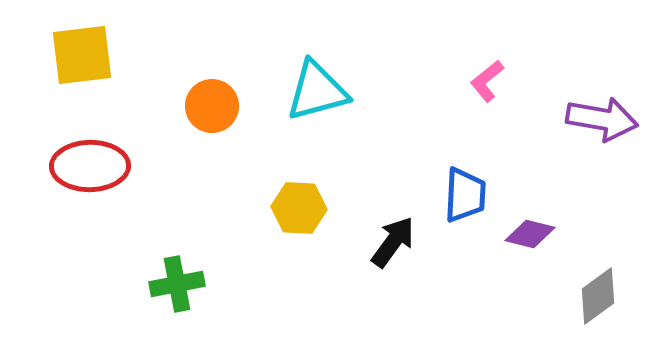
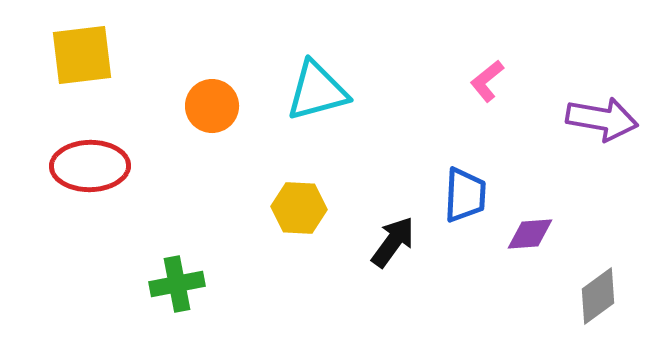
purple diamond: rotated 18 degrees counterclockwise
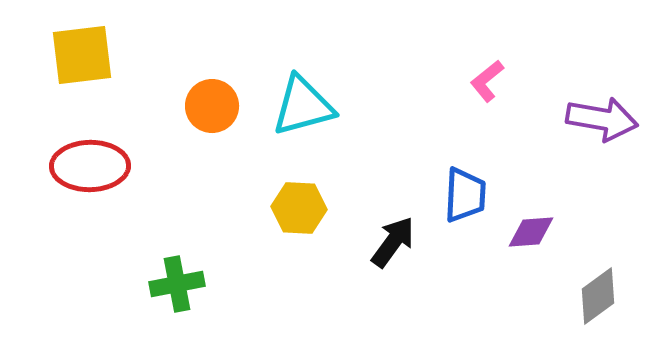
cyan triangle: moved 14 px left, 15 px down
purple diamond: moved 1 px right, 2 px up
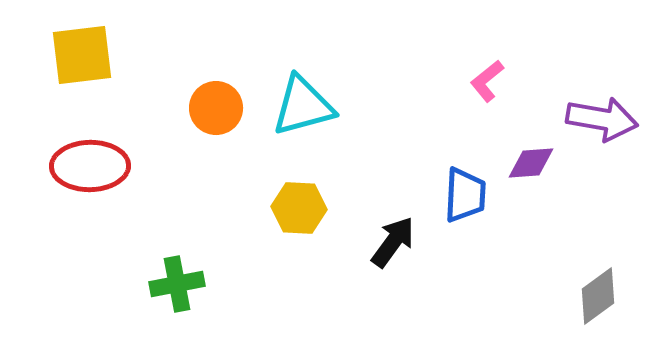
orange circle: moved 4 px right, 2 px down
purple diamond: moved 69 px up
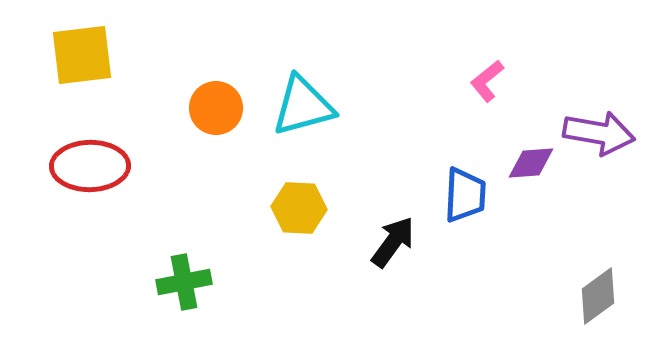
purple arrow: moved 3 px left, 14 px down
green cross: moved 7 px right, 2 px up
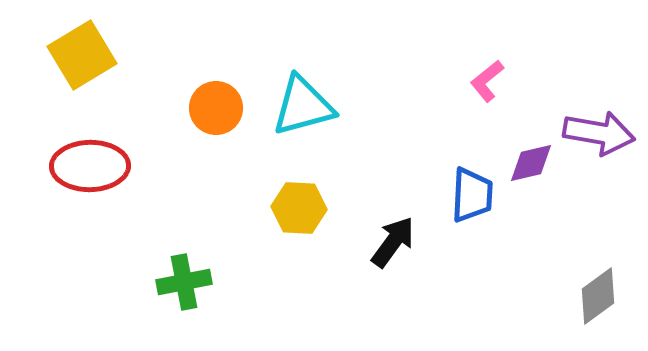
yellow square: rotated 24 degrees counterclockwise
purple diamond: rotated 9 degrees counterclockwise
blue trapezoid: moved 7 px right
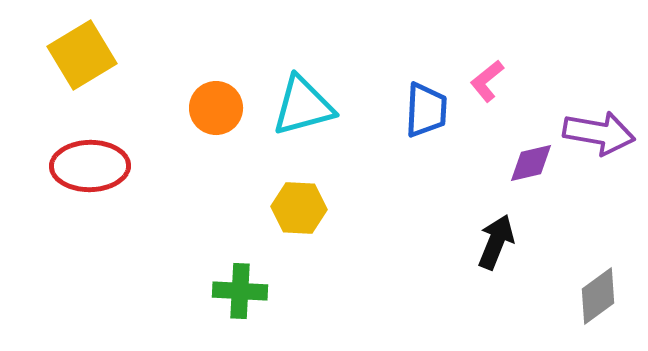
blue trapezoid: moved 46 px left, 85 px up
black arrow: moved 103 px right; rotated 14 degrees counterclockwise
green cross: moved 56 px right, 9 px down; rotated 14 degrees clockwise
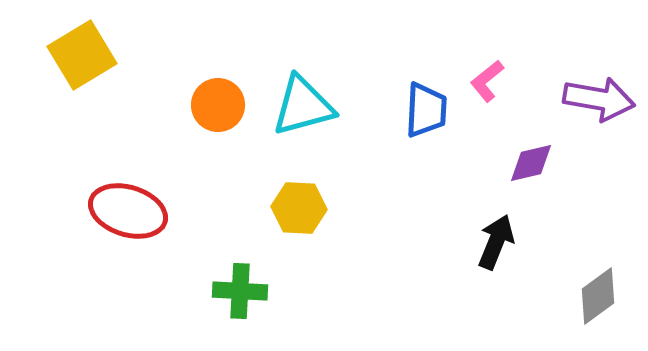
orange circle: moved 2 px right, 3 px up
purple arrow: moved 34 px up
red ellipse: moved 38 px right, 45 px down; rotated 18 degrees clockwise
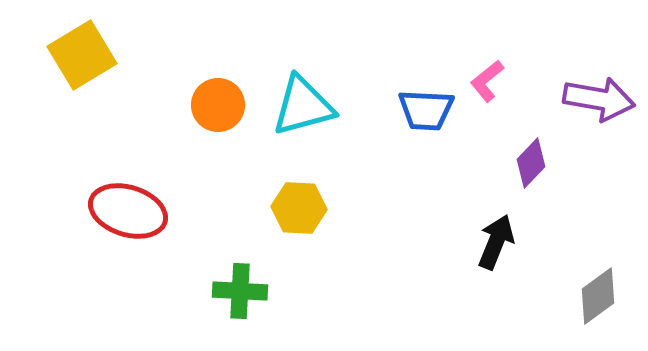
blue trapezoid: rotated 90 degrees clockwise
purple diamond: rotated 33 degrees counterclockwise
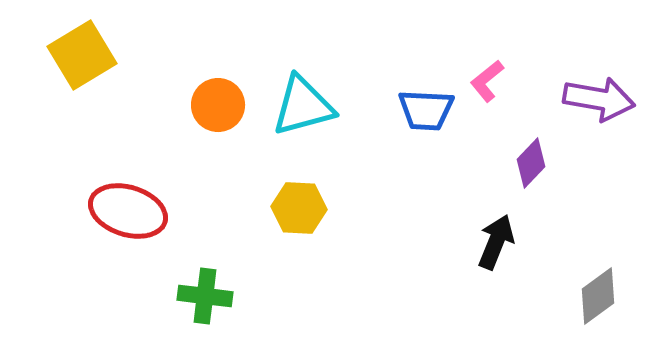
green cross: moved 35 px left, 5 px down; rotated 4 degrees clockwise
